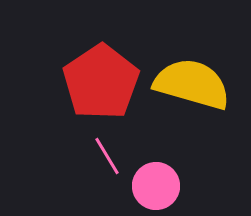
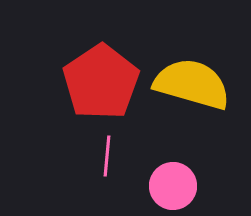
pink line: rotated 36 degrees clockwise
pink circle: moved 17 px right
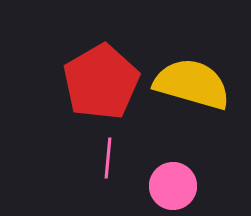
red pentagon: rotated 4 degrees clockwise
pink line: moved 1 px right, 2 px down
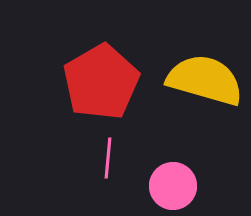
yellow semicircle: moved 13 px right, 4 px up
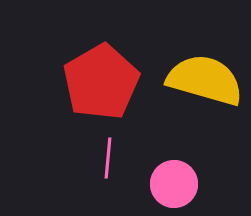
pink circle: moved 1 px right, 2 px up
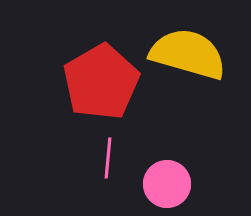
yellow semicircle: moved 17 px left, 26 px up
pink circle: moved 7 px left
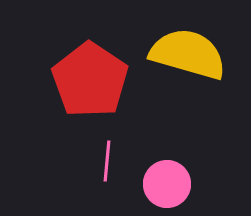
red pentagon: moved 11 px left, 2 px up; rotated 8 degrees counterclockwise
pink line: moved 1 px left, 3 px down
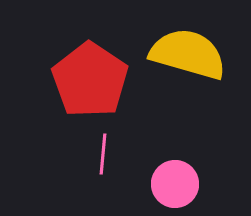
pink line: moved 4 px left, 7 px up
pink circle: moved 8 px right
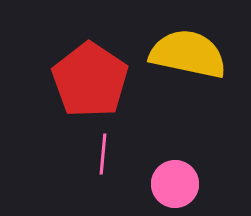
yellow semicircle: rotated 4 degrees counterclockwise
